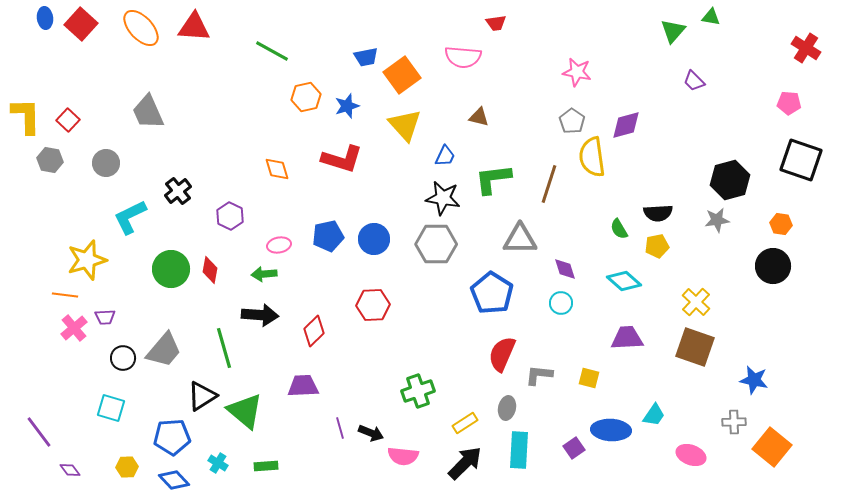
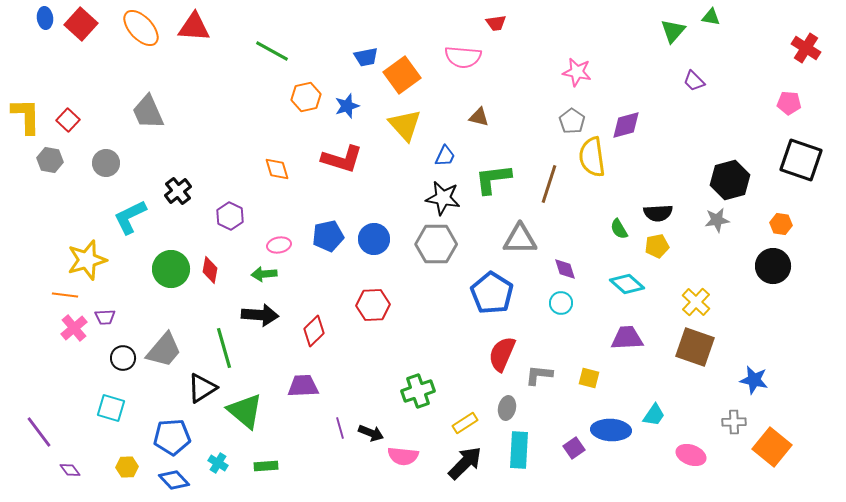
cyan diamond at (624, 281): moved 3 px right, 3 px down
black triangle at (202, 396): moved 8 px up
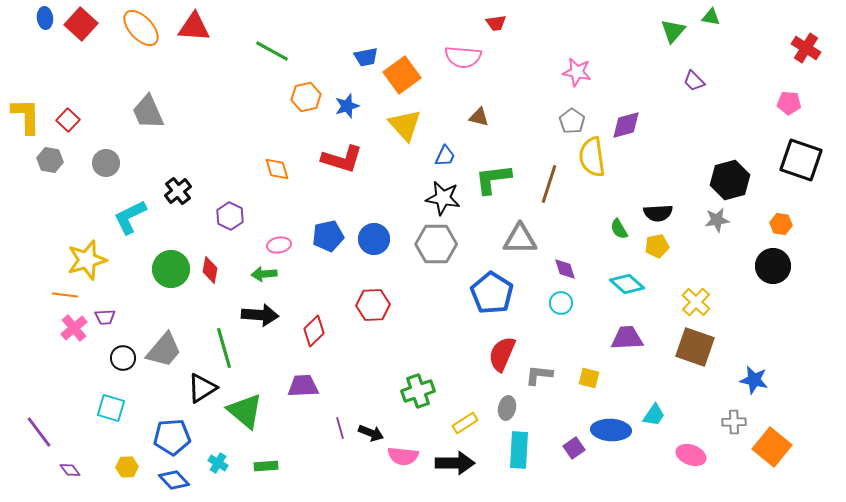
black arrow at (465, 463): moved 10 px left; rotated 45 degrees clockwise
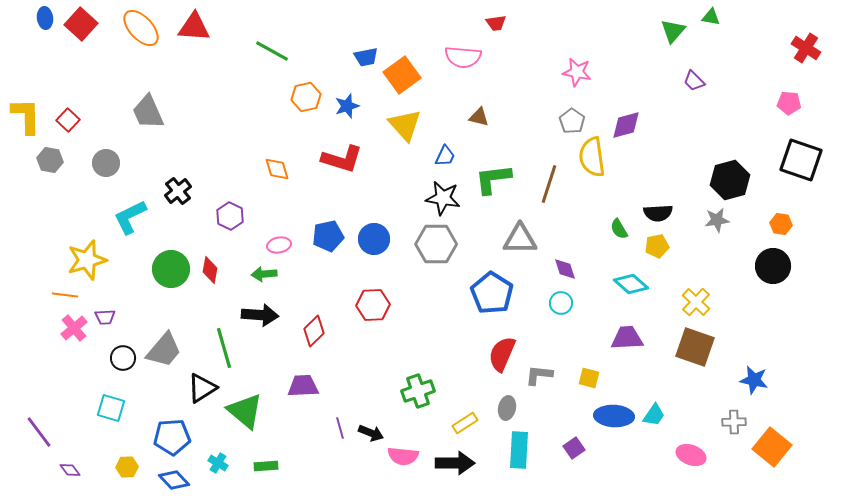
cyan diamond at (627, 284): moved 4 px right
blue ellipse at (611, 430): moved 3 px right, 14 px up
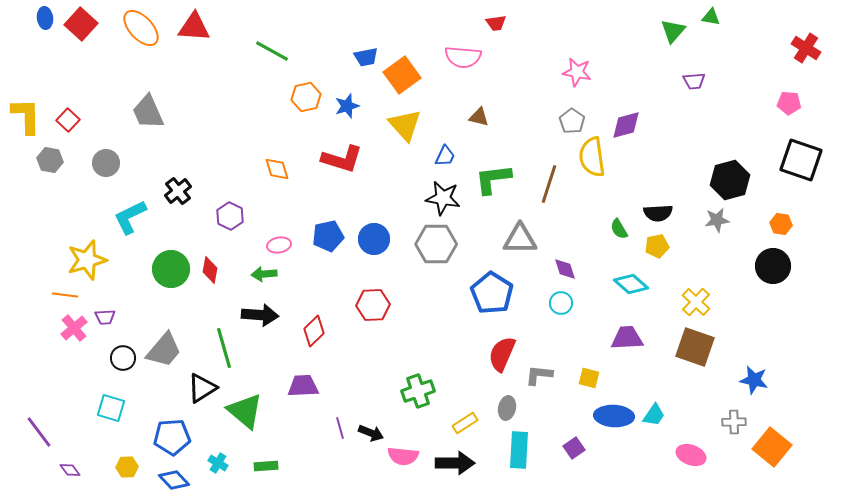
purple trapezoid at (694, 81): rotated 50 degrees counterclockwise
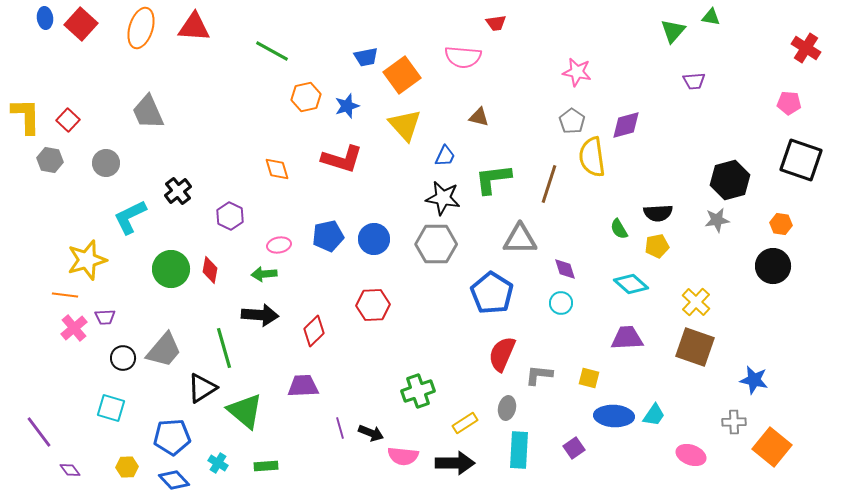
orange ellipse at (141, 28): rotated 60 degrees clockwise
